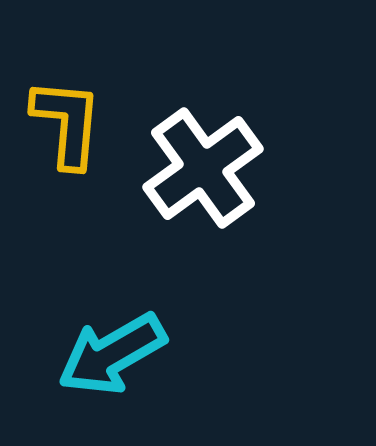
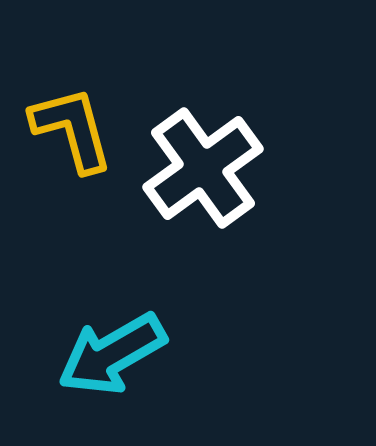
yellow L-shape: moved 5 px right, 6 px down; rotated 20 degrees counterclockwise
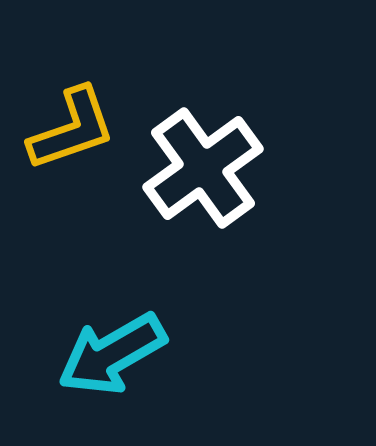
yellow L-shape: rotated 86 degrees clockwise
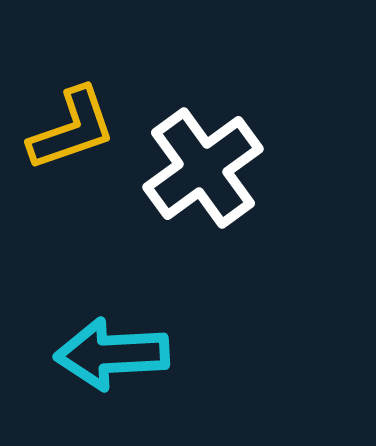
cyan arrow: rotated 27 degrees clockwise
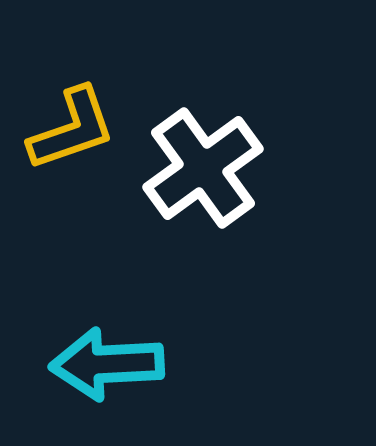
cyan arrow: moved 5 px left, 10 px down
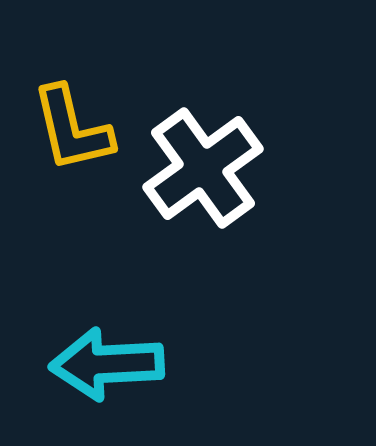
yellow L-shape: rotated 96 degrees clockwise
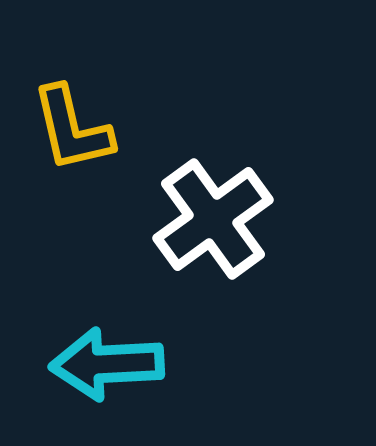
white cross: moved 10 px right, 51 px down
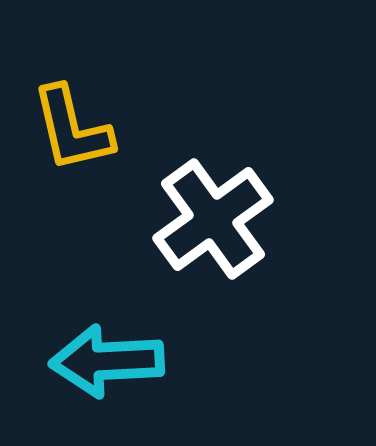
cyan arrow: moved 3 px up
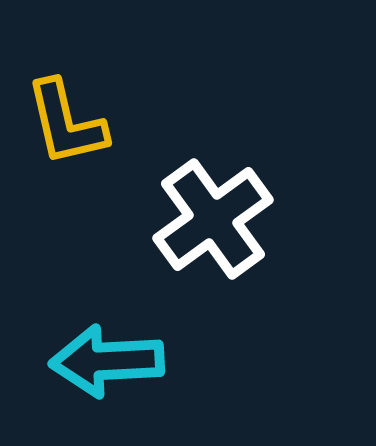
yellow L-shape: moved 6 px left, 6 px up
